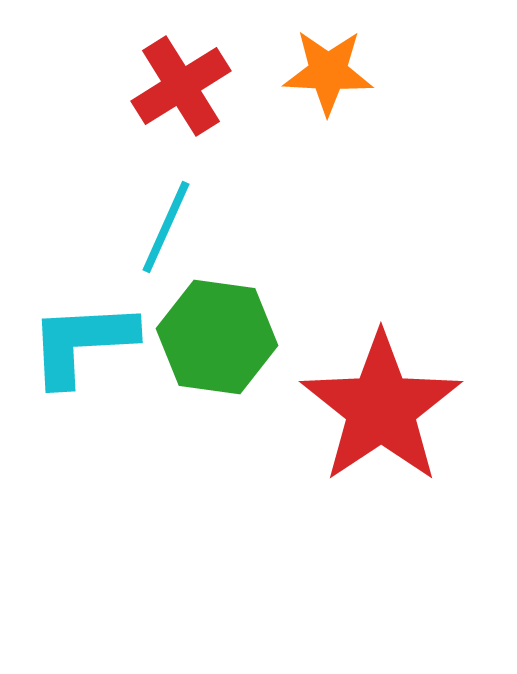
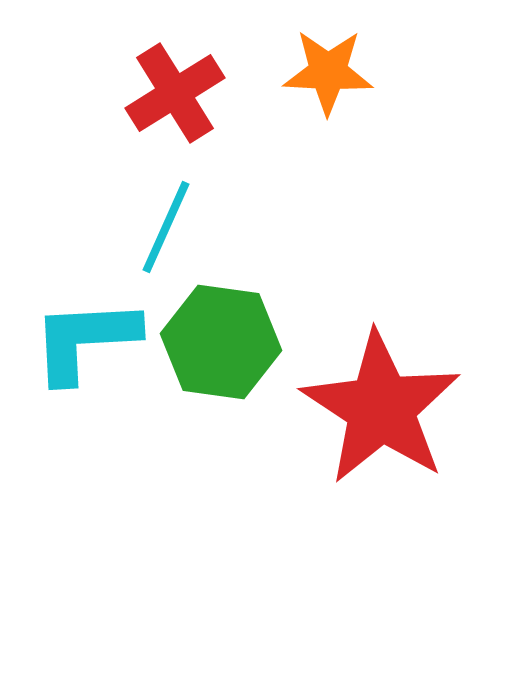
red cross: moved 6 px left, 7 px down
green hexagon: moved 4 px right, 5 px down
cyan L-shape: moved 3 px right, 3 px up
red star: rotated 5 degrees counterclockwise
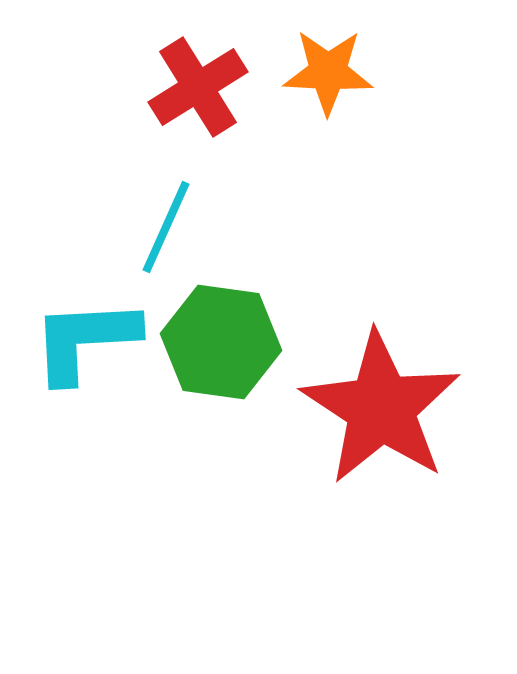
red cross: moved 23 px right, 6 px up
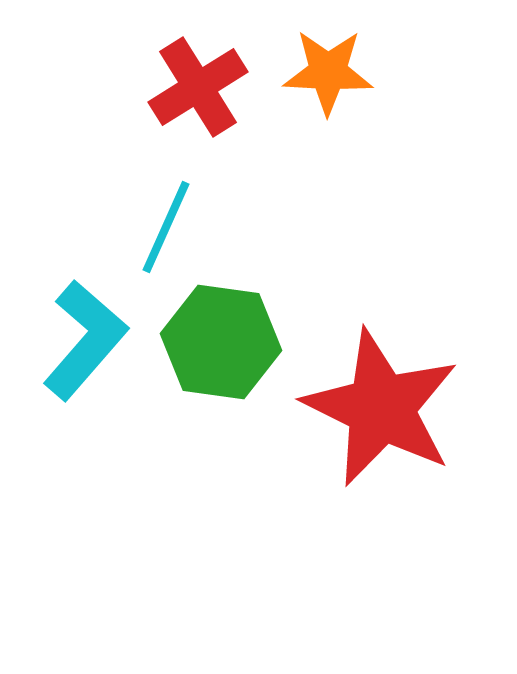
cyan L-shape: rotated 134 degrees clockwise
red star: rotated 7 degrees counterclockwise
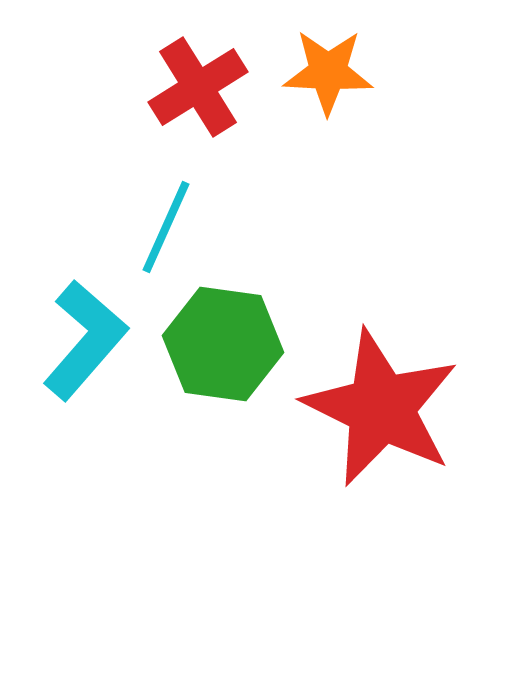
green hexagon: moved 2 px right, 2 px down
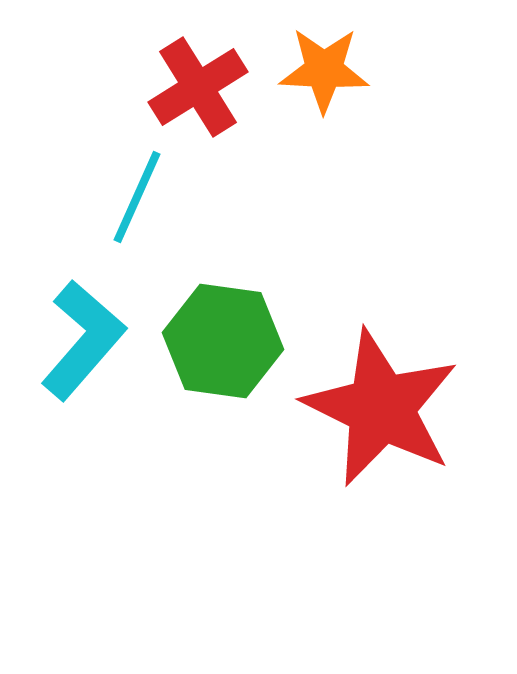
orange star: moved 4 px left, 2 px up
cyan line: moved 29 px left, 30 px up
cyan L-shape: moved 2 px left
green hexagon: moved 3 px up
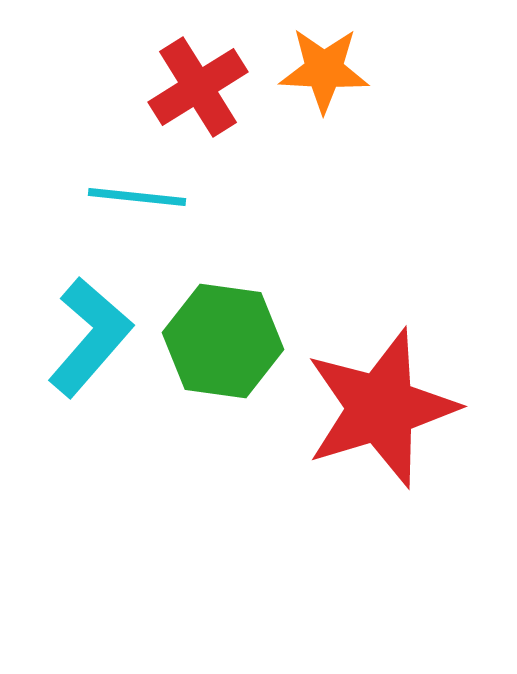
cyan line: rotated 72 degrees clockwise
cyan L-shape: moved 7 px right, 3 px up
red star: rotated 29 degrees clockwise
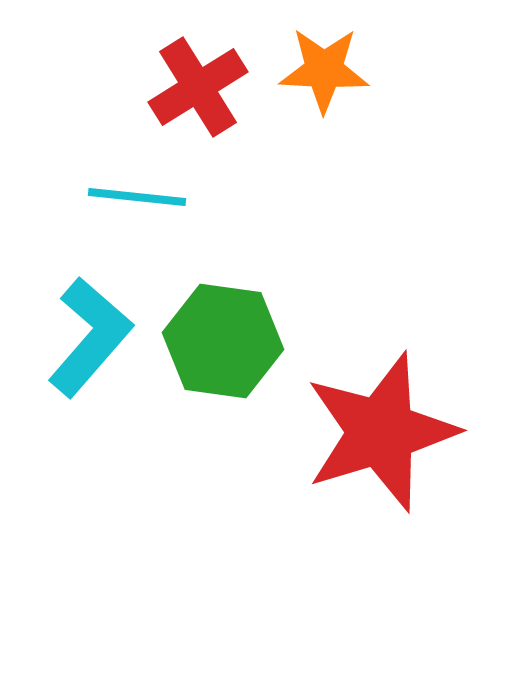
red star: moved 24 px down
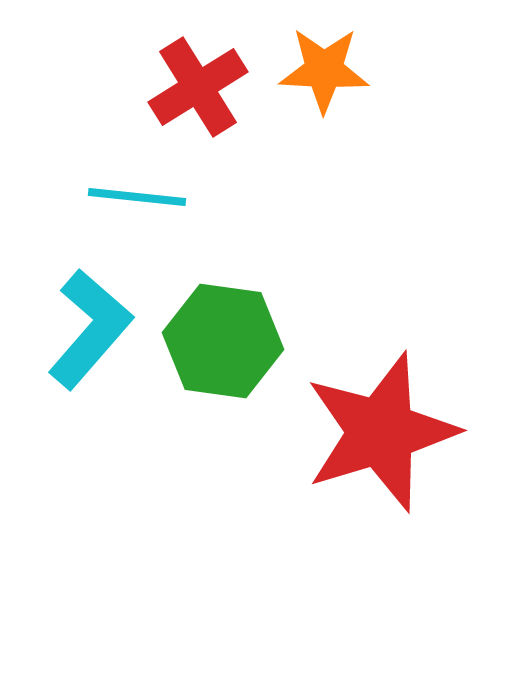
cyan L-shape: moved 8 px up
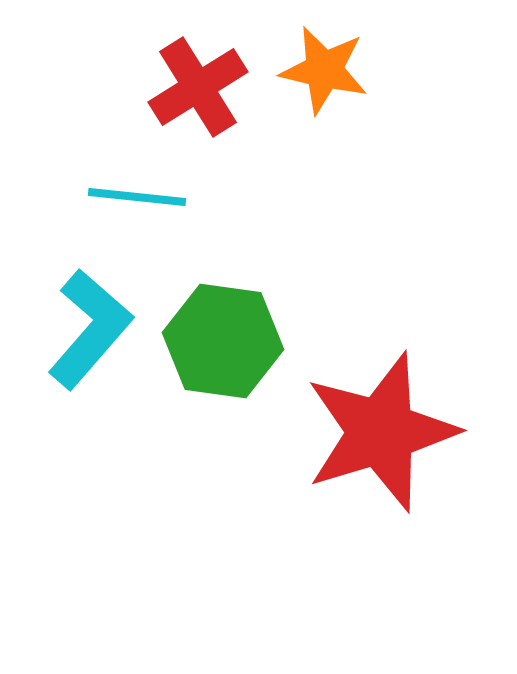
orange star: rotated 10 degrees clockwise
